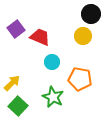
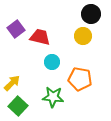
red trapezoid: rotated 10 degrees counterclockwise
green star: rotated 20 degrees counterclockwise
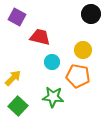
purple square: moved 1 px right, 12 px up; rotated 24 degrees counterclockwise
yellow circle: moved 14 px down
orange pentagon: moved 2 px left, 3 px up
yellow arrow: moved 1 px right, 5 px up
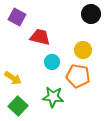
yellow arrow: rotated 78 degrees clockwise
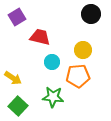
purple square: rotated 30 degrees clockwise
orange pentagon: rotated 15 degrees counterclockwise
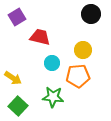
cyan circle: moved 1 px down
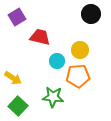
yellow circle: moved 3 px left
cyan circle: moved 5 px right, 2 px up
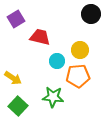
purple square: moved 1 px left, 2 px down
